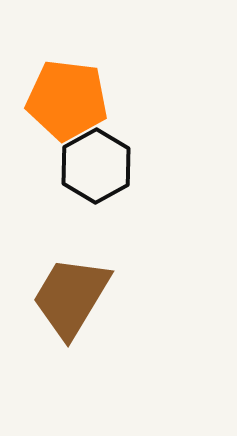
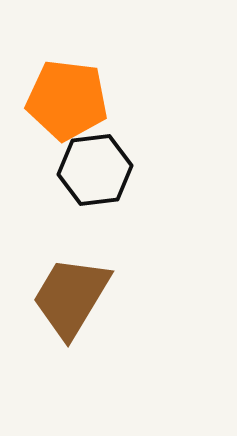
black hexagon: moved 1 px left, 4 px down; rotated 22 degrees clockwise
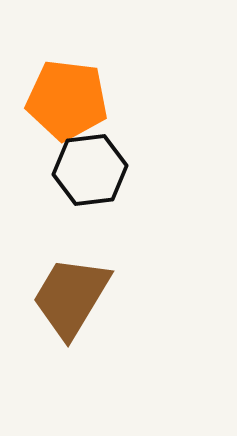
black hexagon: moved 5 px left
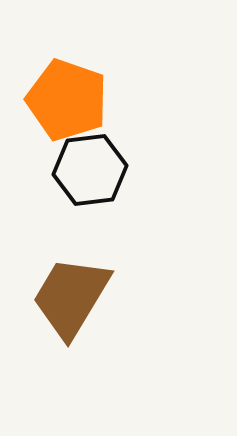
orange pentagon: rotated 12 degrees clockwise
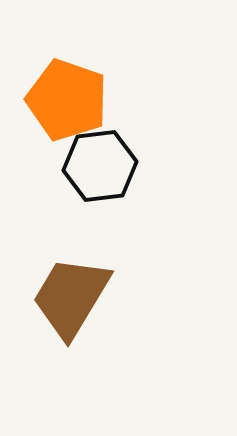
black hexagon: moved 10 px right, 4 px up
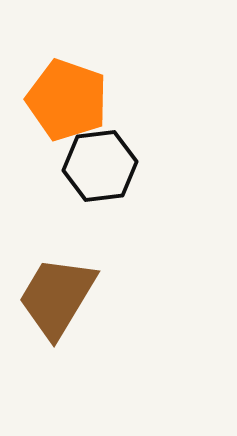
brown trapezoid: moved 14 px left
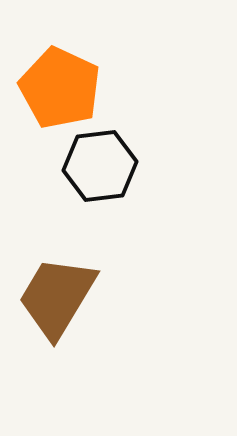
orange pentagon: moved 7 px left, 12 px up; rotated 6 degrees clockwise
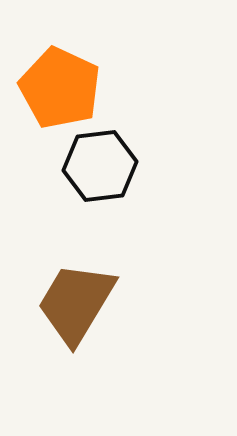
brown trapezoid: moved 19 px right, 6 px down
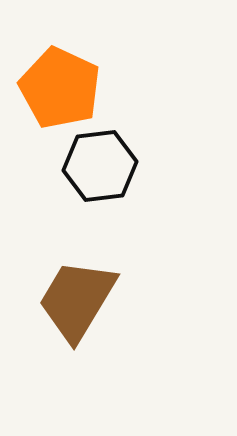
brown trapezoid: moved 1 px right, 3 px up
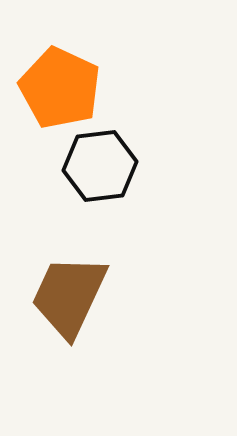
brown trapezoid: moved 8 px left, 4 px up; rotated 6 degrees counterclockwise
